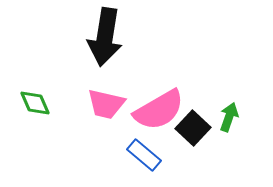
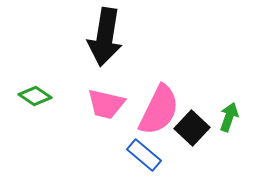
green diamond: moved 7 px up; rotated 32 degrees counterclockwise
pink semicircle: rotated 34 degrees counterclockwise
black square: moved 1 px left
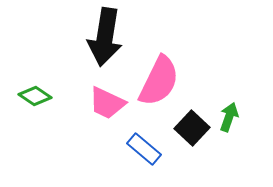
pink trapezoid: moved 1 px right, 1 px up; rotated 12 degrees clockwise
pink semicircle: moved 29 px up
blue rectangle: moved 6 px up
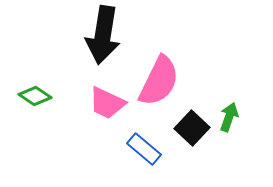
black arrow: moved 2 px left, 2 px up
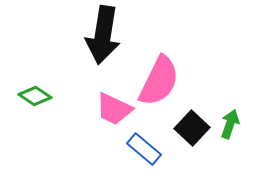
pink trapezoid: moved 7 px right, 6 px down
green arrow: moved 1 px right, 7 px down
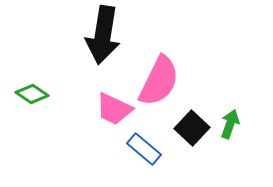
green diamond: moved 3 px left, 2 px up
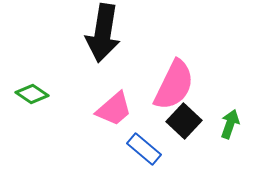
black arrow: moved 2 px up
pink semicircle: moved 15 px right, 4 px down
pink trapezoid: rotated 66 degrees counterclockwise
black square: moved 8 px left, 7 px up
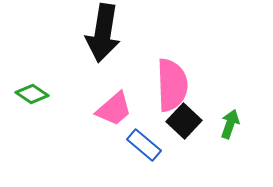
pink semicircle: moved 2 px left; rotated 28 degrees counterclockwise
blue rectangle: moved 4 px up
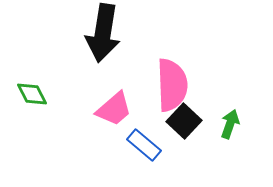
green diamond: rotated 28 degrees clockwise
